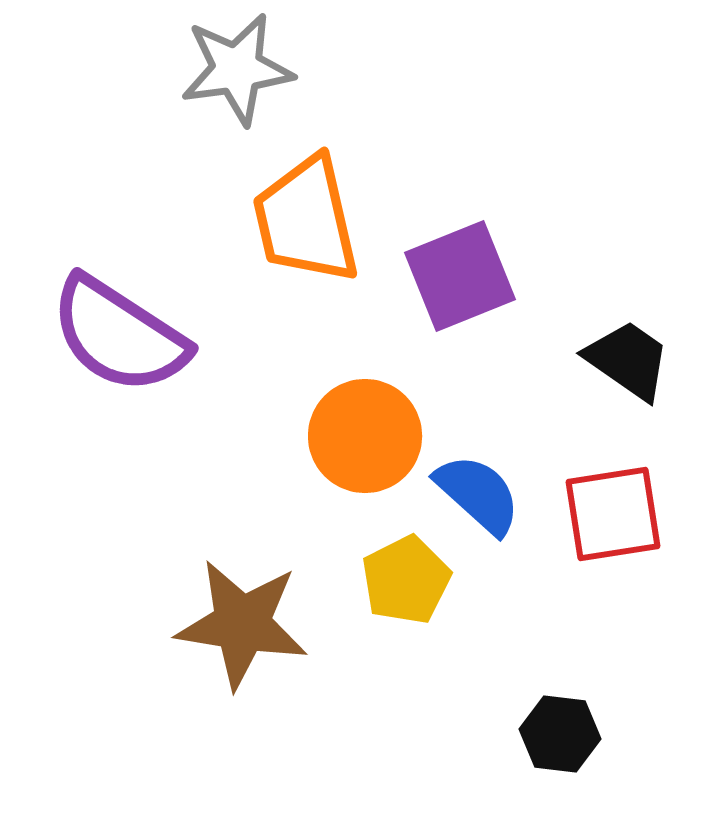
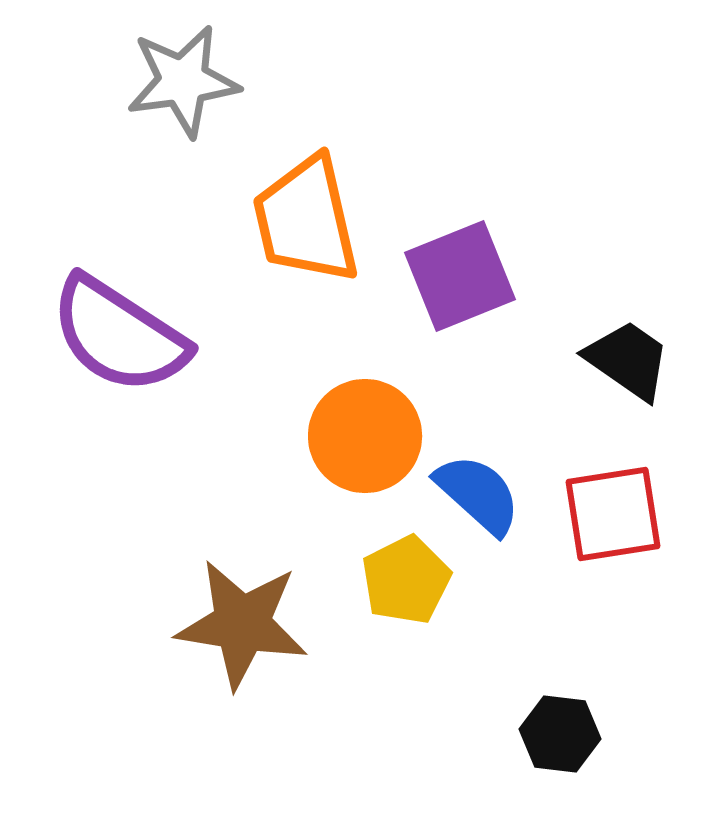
gray star: moved 54 px left, 12 px down
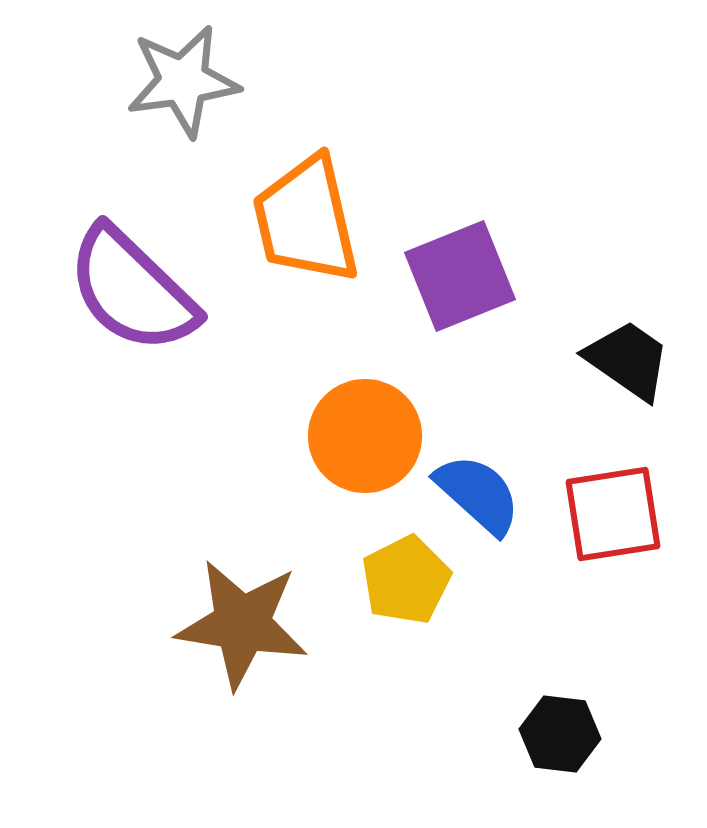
purple semicircle: moved 13 px right, 45 px up; rotated 11 degrees clockwise
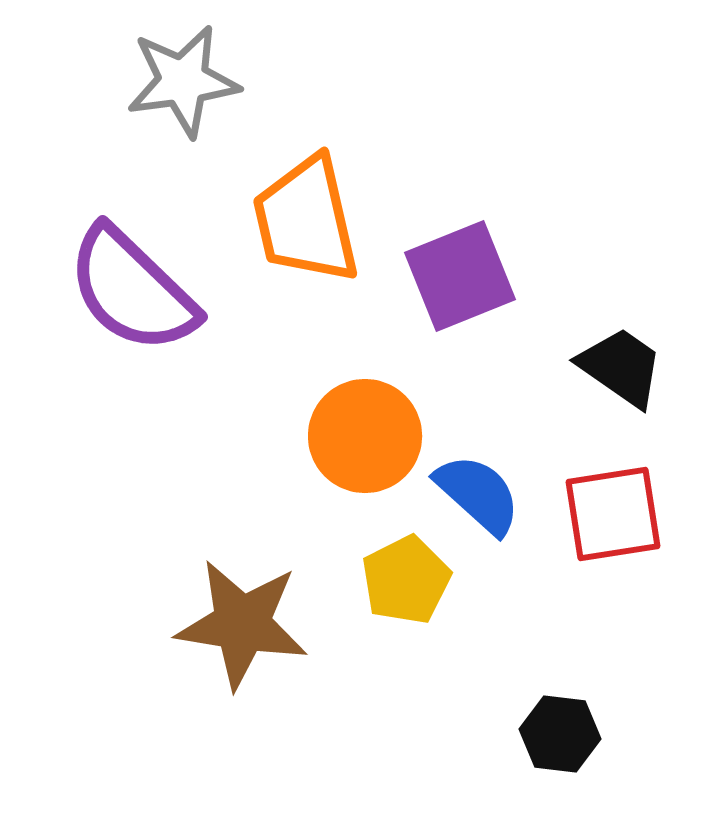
black trapezoid: moved 7 px left, 7 px down
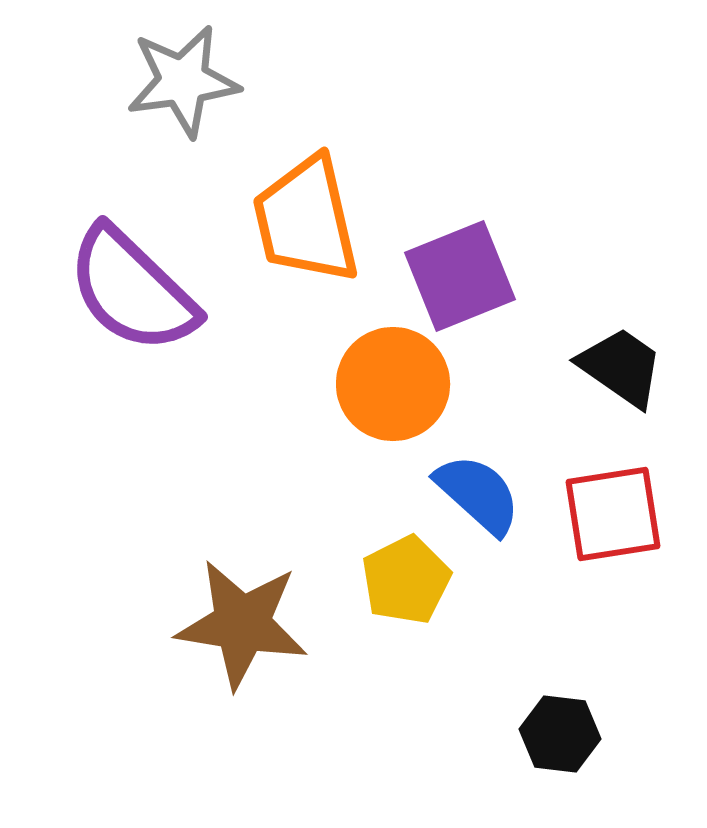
orange circle: moved 28 px right, 52 px up
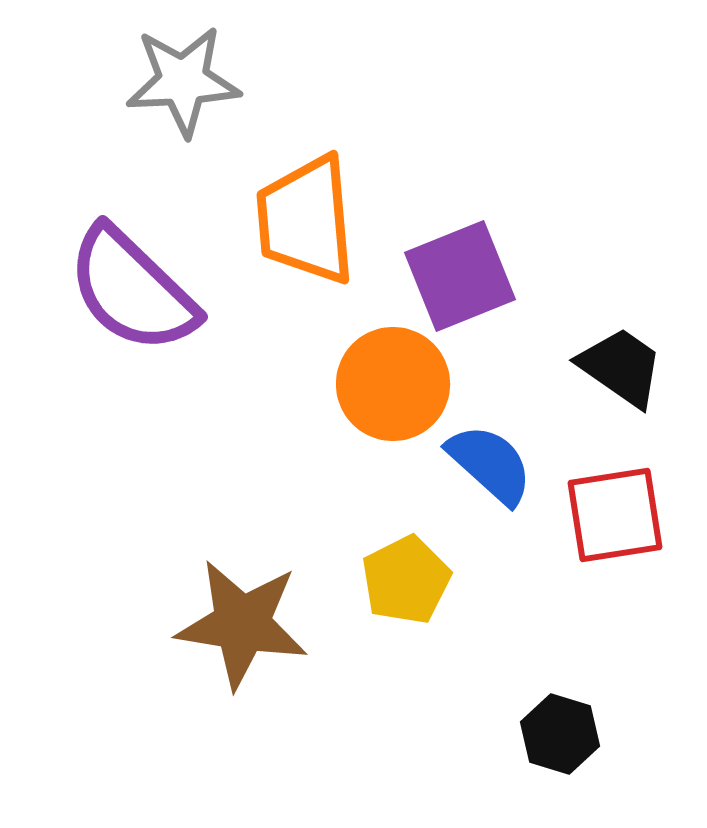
gray star: rotated 5 degrees clockwise
orange trapezoid: rotated 8 degrees clockwise
blue semicircle: moved 12 px right, 30 px up
red square: moved 2 px right, 1 px down
black hexagon: rotated 10 degrees clockwise
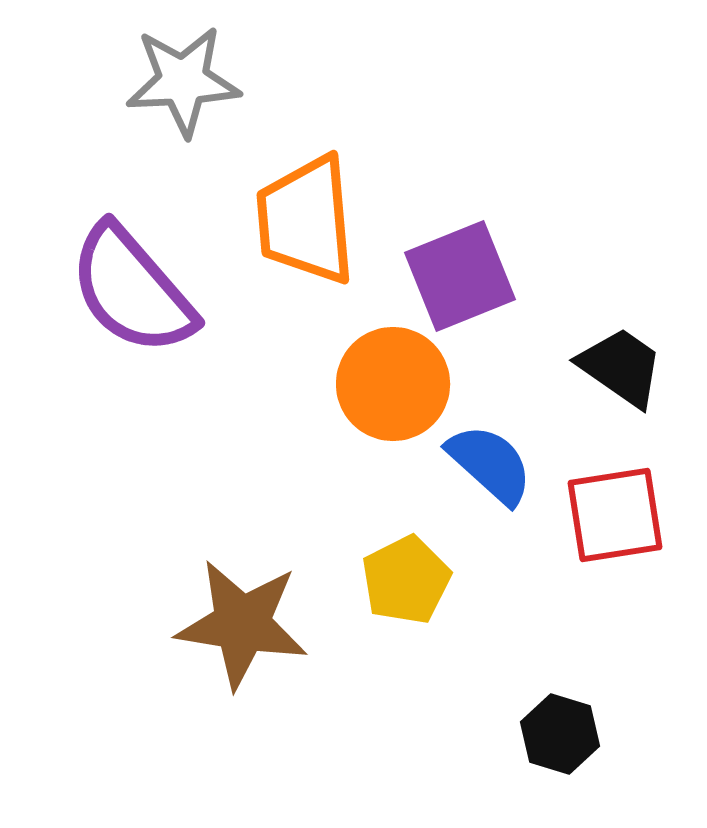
purple semicircle: rotated 5 degrees clockwise
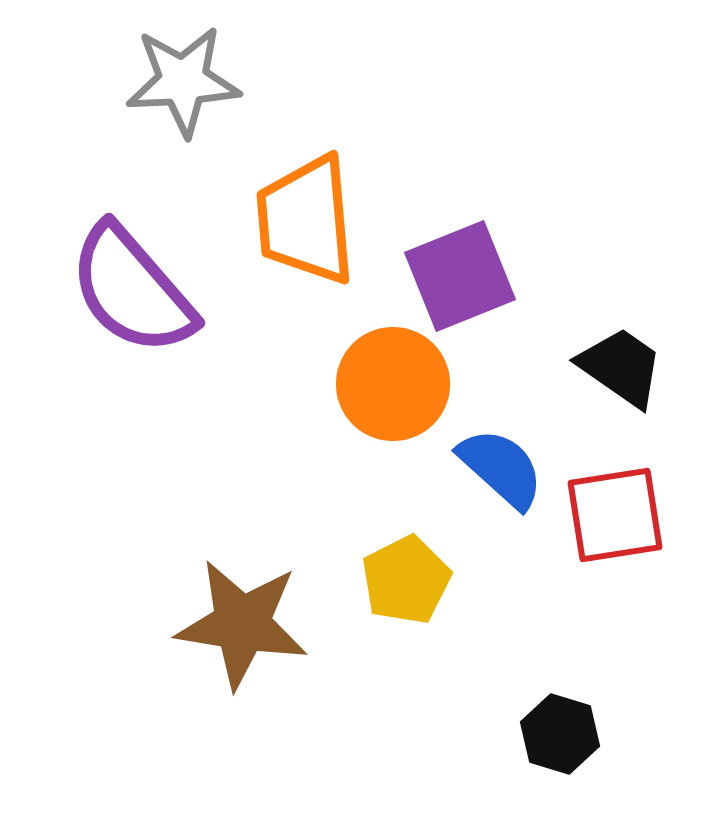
blue semicircle: moved 11 px right, 4 px down
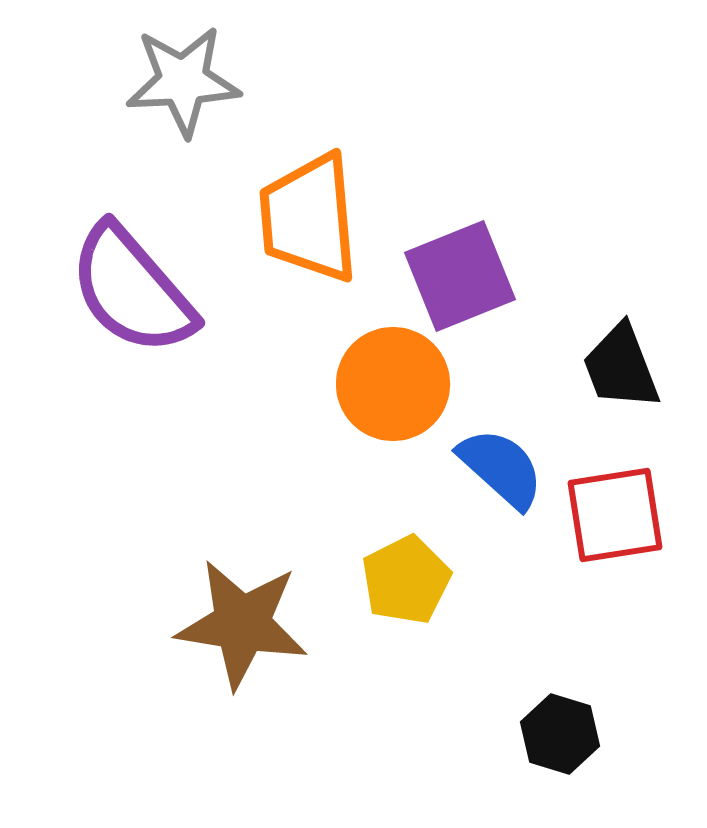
orange trapezoid: moved 3 px right, 2 px up
black trapezoid: rotated 146 degrees counterclockwise
